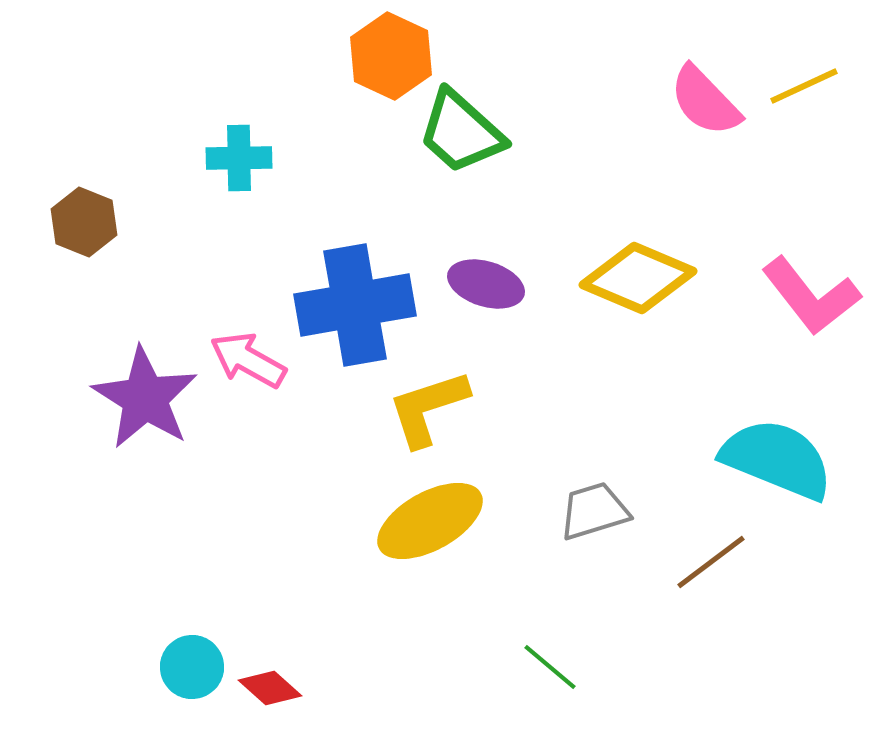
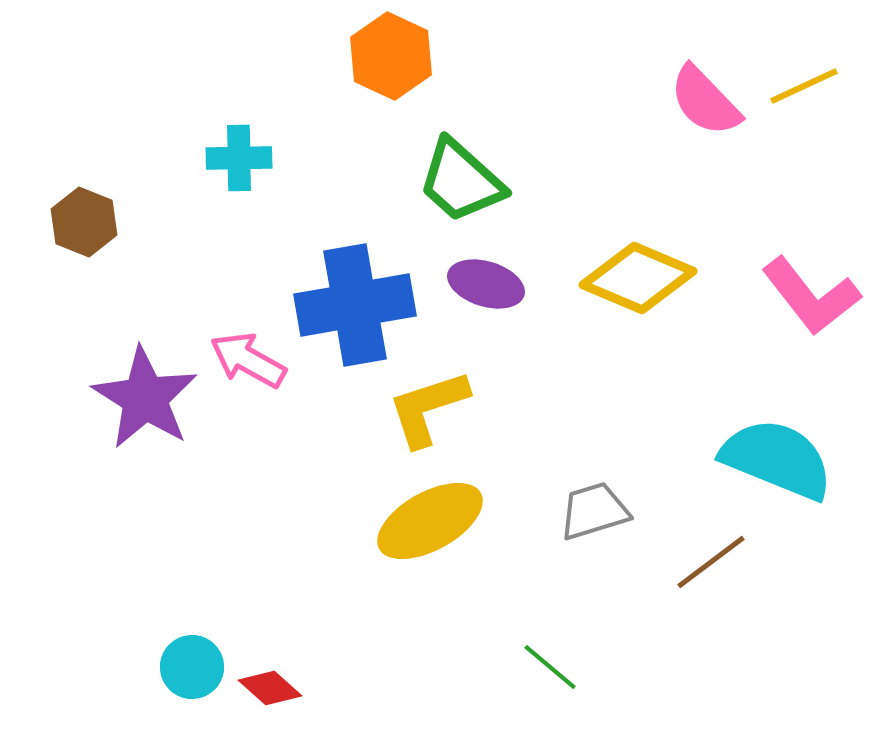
green trapezoid: moved 49 px down
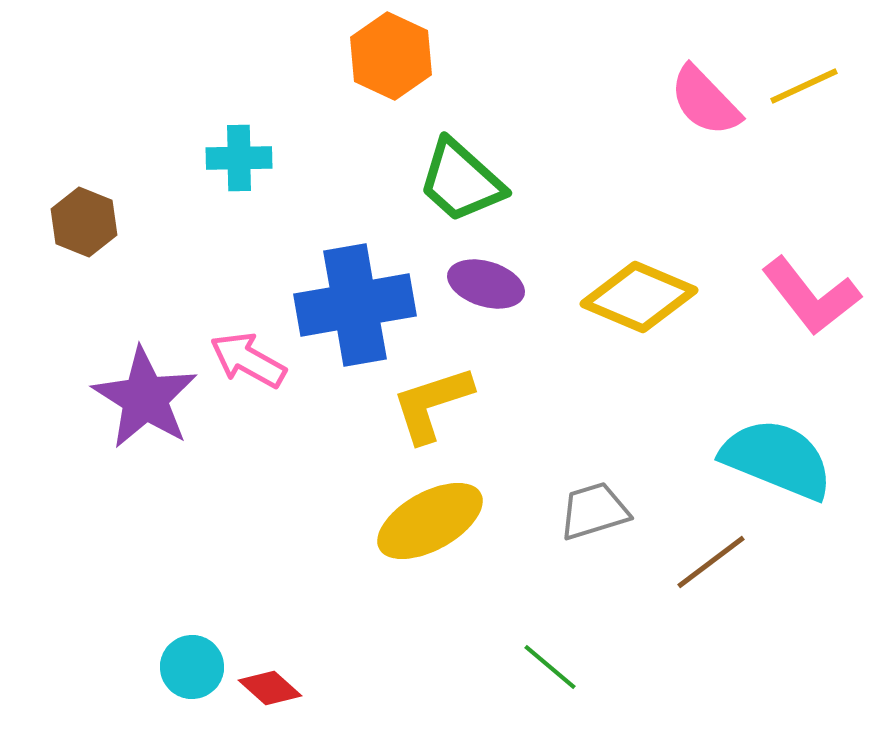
yellow diamond: moved 1 px right, 19 px down
yellow L-shape: moved 4 px right, 4 px up
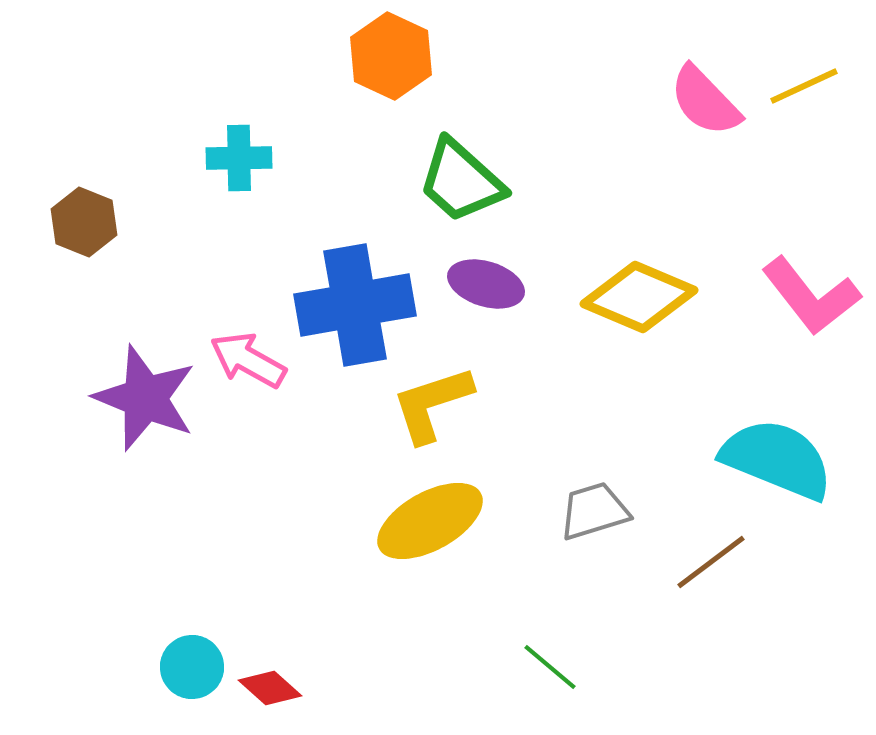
purple star: rotated 10 degrees counterclockwise
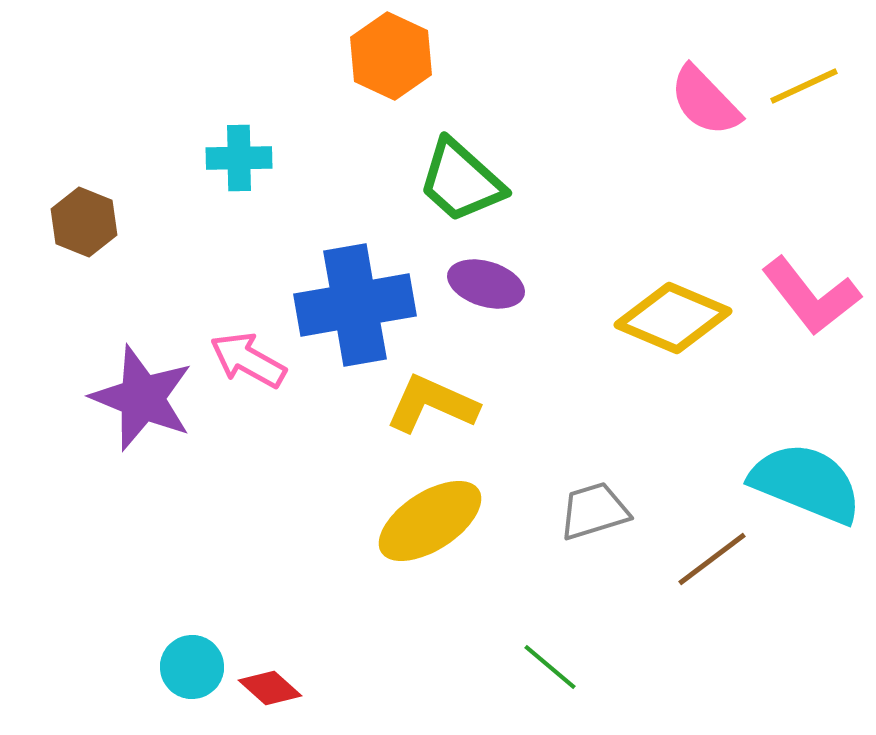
yellow diamond: moved 34 px right, 21 px down
purple star: moved 3 px left
yellow L-shape: rotated 42 degrees clockwise
cyan semicircle: moved 29 px right, 24 px down
yellow ellipse: rotated 4 degrees counterclockwise
brown line: moved 1 px right, 3 px up
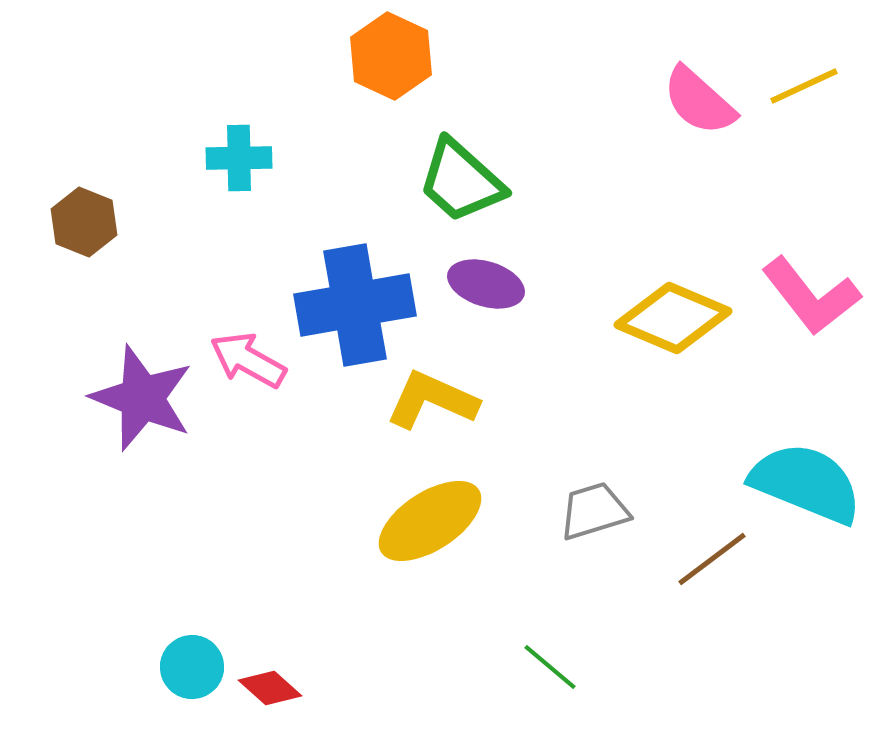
pink semicircle: moved 6 px left; rotated 4 degrees counterclockwise
yellow L-shape: moved 4 px up
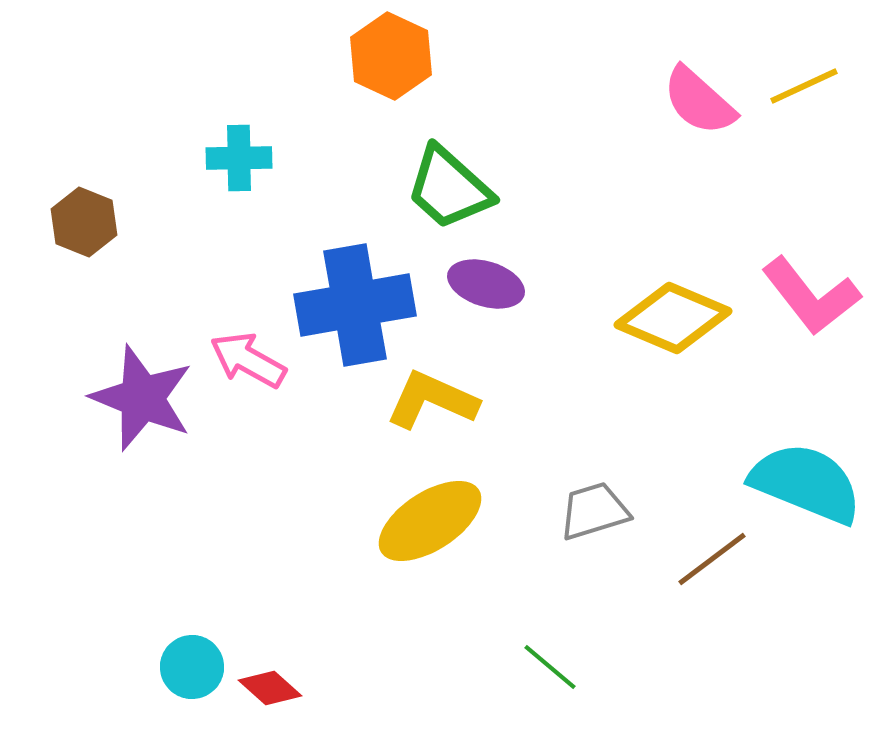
green trapezoid: moved 12 px left, 7 px down
